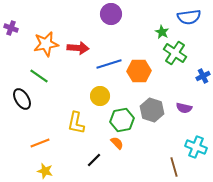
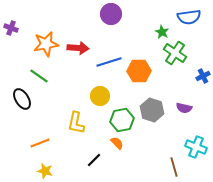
blue line: moved 2 px up
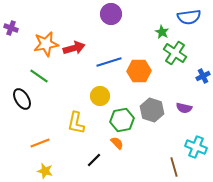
red arrow: moved 4 px left; rotated 20 degrees counterclockwise
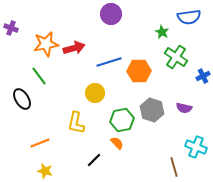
green cross: moved 1 px right, 4 px down
green line: rotated 18 degrees clockwise
yellow circle: moved 5 px left, 3 px up
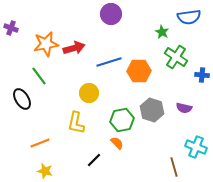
blue cross: moved 1 px left, 1 px up; rotated 32 degrees clockwise
yellow circle: moved 6 px left
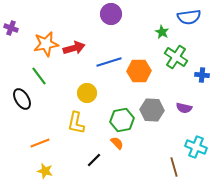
yellow circle: moved 2 px left
gray hexagon: rotated 15 degrees counterclockwise
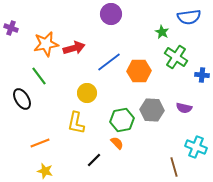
blue line: rotated 20 degrees counterclockwise
